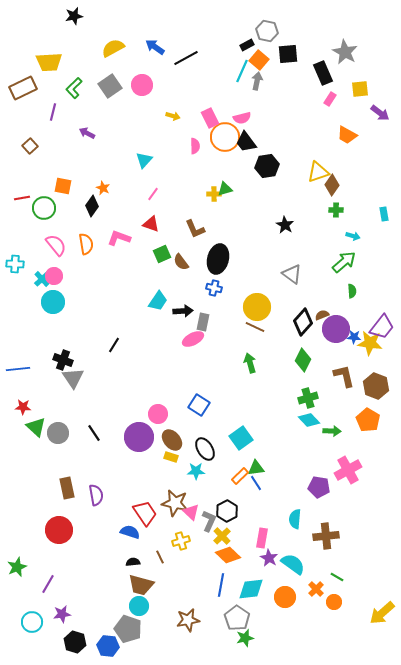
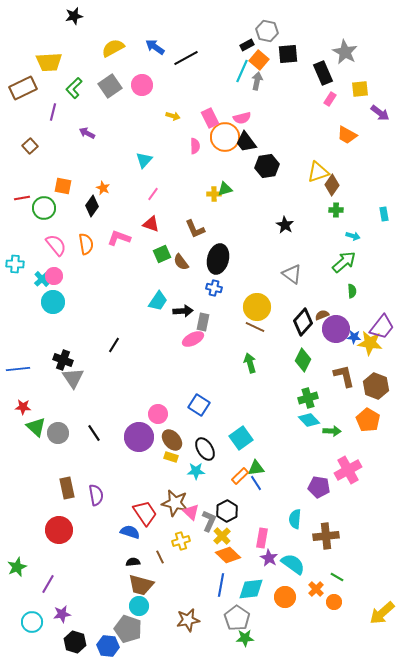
green star at (245, 638): rotated 12 degrees clockwise
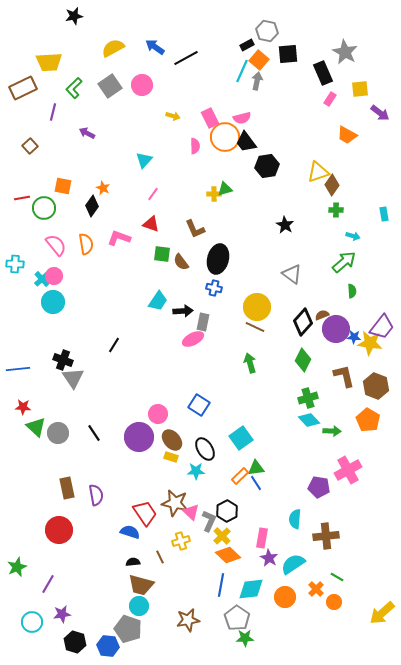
green square at (162, 254): rotated 30 degrees clockwise
cyan semicircle at (293, 564): rotated 70 degrees counterclockwise
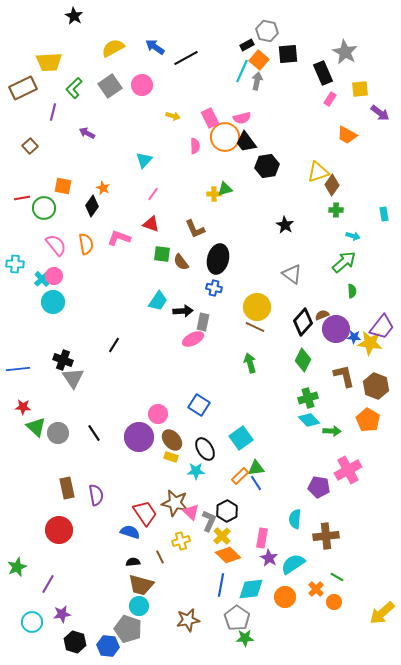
black star at (74, 16): rotated 30 degrees counterclockwise
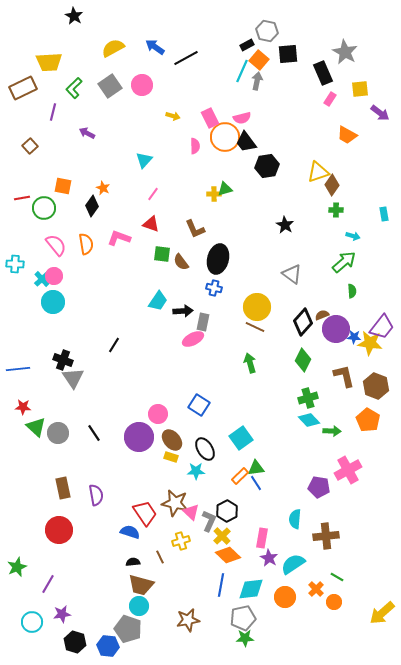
brown rectangle at (67, 488): moved 4 px left
gray pentagon at (237, 618): moved 6 px right; rotated 25 degrees clockwise
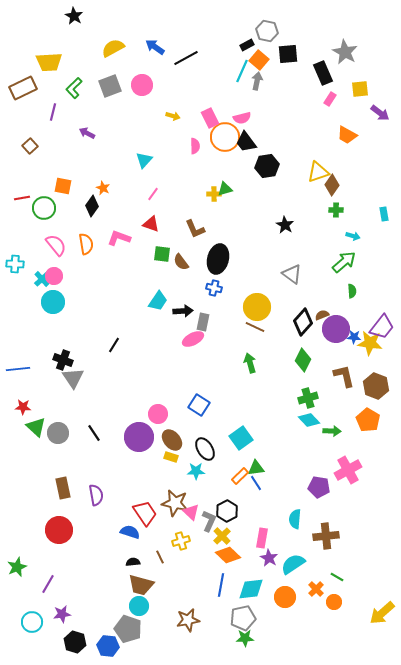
gray square at (110, 86): rotated 15 degrees clockwise
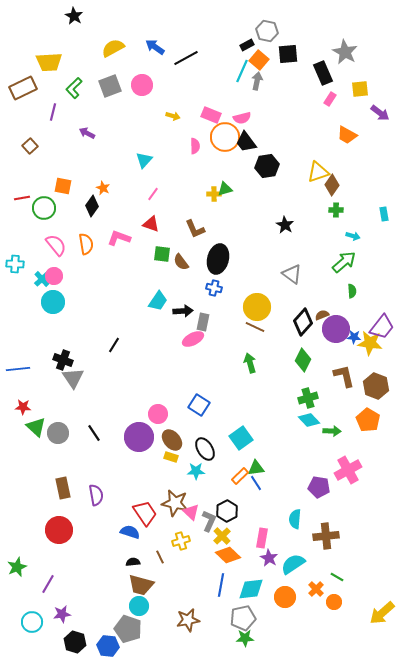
pink rectangle at (210, 118): moved 1 px right, 3 px up; rotated 42 degrees counterclockwise
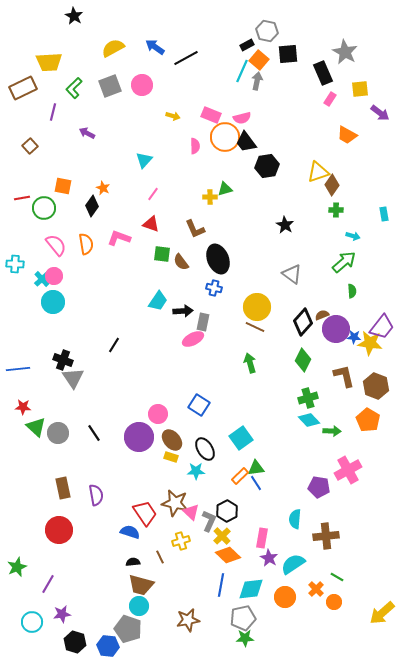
yellow cross at (214, 194): moved 4 px left, 3 px down
black ellipse at (218, 259): rotated 36 degrees counterclockwise
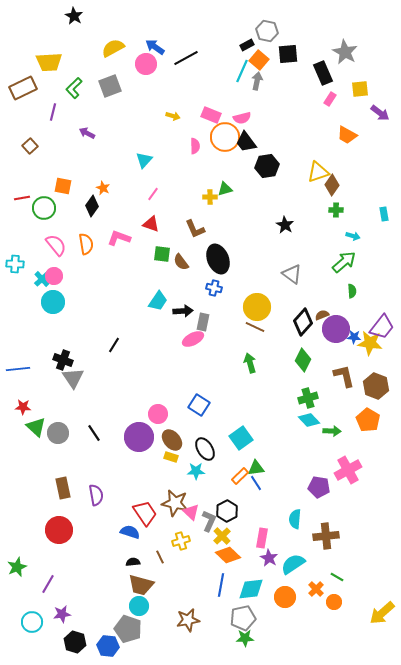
pink circle at (142, 85): moved 4 px right, 21 px up
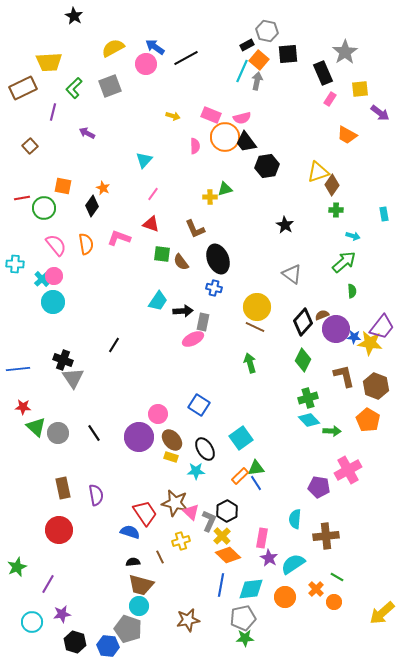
gray star at (345, 52): rotated 10 degrees clockwise
